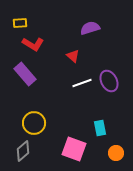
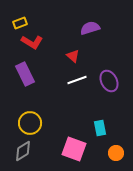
yellow rectangle: rotated 16 degrees counterclockwise
red L-shape: moved 1 px left, 2 px up
purple rectangle: rotated 15 degrees clockwise
white line: moved 5 px left, 3 px up
yellow circle: moved 4 px left
gray diamond: rotated 10 degrees clockwise
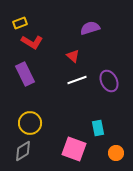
cyan rectangle: moved 2 px left
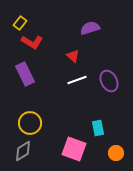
yellow rectangle: rotated 32 degrees counterclockwise
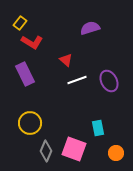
red triangle: moved 7 px left, 4 px down
gray diamond: moved 23 px right; rotated 35 degrees counterclockwise
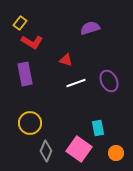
red triangle: rotated 24 degrees counterclockwise
purple rectangle: rotated 15 degrees clockwise
white line: moved 1 px left, 3 px down
pink square: moved 5 px right; rotated 15 degrees clockwise
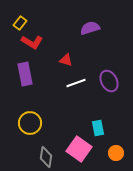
gray diamond: moved 6 px down; rotated 15 degrees counterclockwise
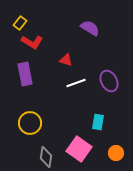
purple semicircle: rotated 48 degrees clockwise
cyan rectangle: moved 6 px up; rotated 21 degrees clockwise
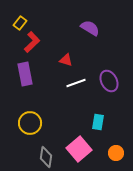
red L-shape: rotated 75 degrees counterclockwise
pink square: rotated 15 degrees clockwise
